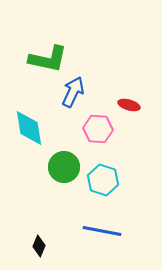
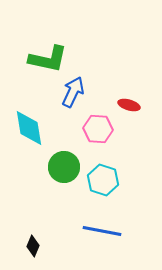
black diamond: moved 6 px left
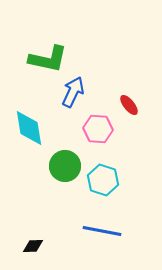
red ellipse: rotated 35 degrees clockwise
green circle: moved 1 px right, 1 px up
black diamond: rotated 65 degrees clockwise
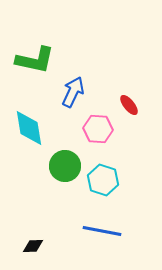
green L-shape: moved 13 px left, 1 px down
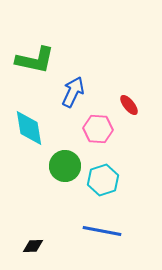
cyan hexagon: rotated 24 degrees clockwise
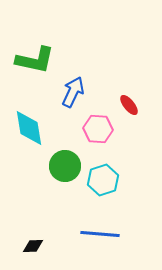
blue line: moved 2 px left, 3 px down; rotated 6 degrees counterclockwise
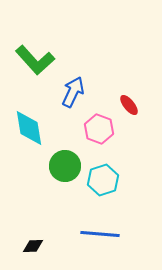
green L-shape: rotated 36 degrees clockwise
pink hexagon: moved 1 px right; rotated 16 degrees clockwise
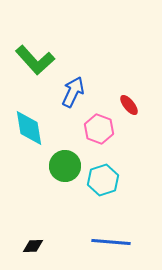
blue line: moved 11 px right, 8 px down
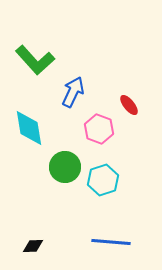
green circle: moved 1 px down
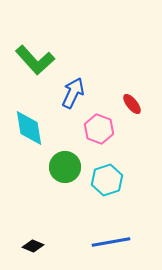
blue arrow: moved 1 px down
red ellipse: moved 3 px right, 1 px up
cyan hexagon: moved 4 px right
blue line: rotated 15 degrees counterclockwise
black diamond: rotated 25 degrees clockwise
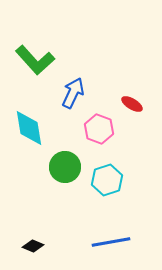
red ellipse: rotated 20 degrees counterclockwise
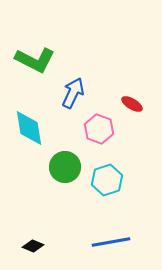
green L-shape: rotated 21 degrees counterclockwise
